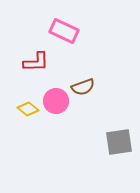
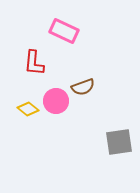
red L-shape: moved 2 px left, 1 px down; rotated 96 degrees clockwise
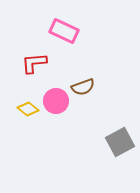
red L-shape: rotated 80 degrees clockwise
gray square: moved 1 px right; rotated 20 degrees counterclockwise
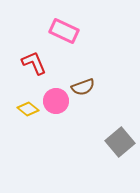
red L-shape: rotated 72 degrees clockwise
gray square: rotated 12 degrees counterclockwise
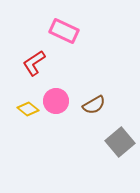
red L-shape: rotated 100 degrees counterclockwise
brown semicircle: moved 11 px right, 18 px down; rotated 10 degrees counterclockwise
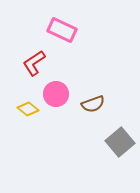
pink rectangle: moved 2 px left, 1 px up
pink circle: moved 7 px up
brown semicircle: moved 1 px left, 1 px up; rotated 10 degrees clockwise
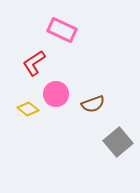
gray square: moved 2 px left
